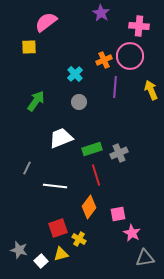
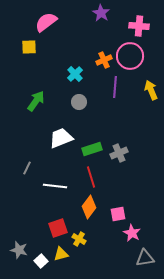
red line: moved 5 px left, 2 px down
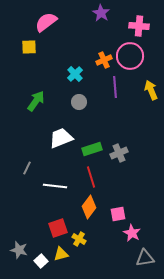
purple line: rotated 10 degrees counterclockwise
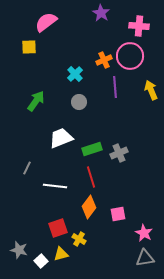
pink star: moved 12 px right
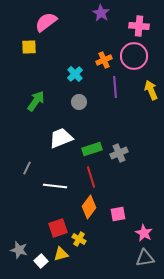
pink circle: moved 4 px right
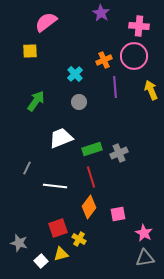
yellow square: moved 1 px right, 4 px down
gray star: moved 7 px up
